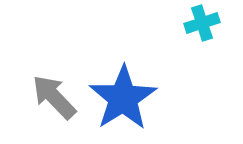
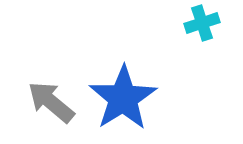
gray arrow: moved 3 px left, 5 px down; rotated 6 degrees counterclockwise
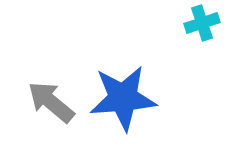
blue star: rotated 28 degrees clockwise
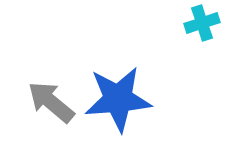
blue star: moved 5 px left, 1 px down
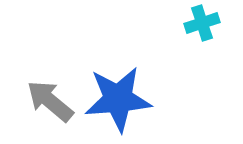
gray arrow: moved 1 px left, 1 px up
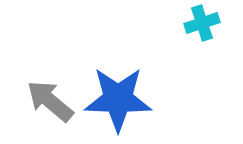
blue star: rotated 6 degrees clockwise
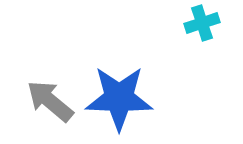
blue star: moved 1 px right, 1 px up
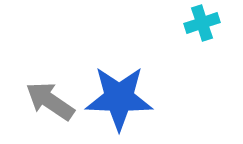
gray arrow: rotated 6 degrees counterclockwise
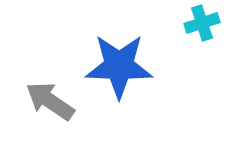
blue star: moved 32 px up
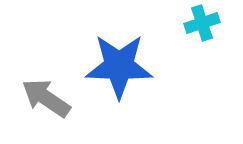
gray arrow: moved 4 px left, 3 px up
